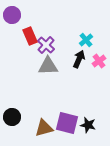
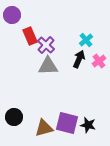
black circle: moved 2 px right
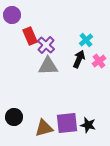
purple square: rotated 20 degrees counterclockwise
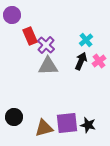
black arrow: moved 2 px right, 2 px down
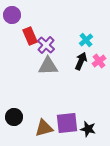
black star: moved 4 px down
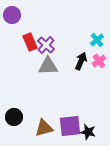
red rectangle: moved 6 px down
cyan cross: moved 11 px right
purple square: moved 3 px right, 3 px down
black star: moved 3 px down
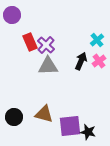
brown triangle: moved 14 px up; rotated 30 degrees clockwise
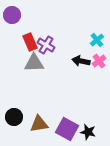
purple cross: rotated 12 degrees counterclockwise
black arrow: rotated 102 degrees counterclockwise
gray triangle: moved 14 px left, 3 px up
brown triangle: moved 5 px left, 10 px down; rotated 24 degrees counterclockwise
purple square: moved 3 px left, 3 px down; rotated 35 degrees clockwise
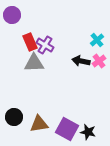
purple cross: moved 1 px left
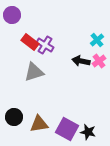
red rectangle: rotated 30 degrees counterclockwise
gray triangle: moved 9 px down; rotated 15 degrees counterclockwise
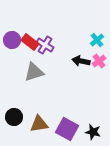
purple circle: moved 25 px down
black star: moved 5 px right
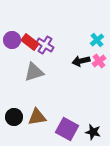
black arrow: rotated 24 degrees counterclockwise
brown triangle: moved 2 px left, 7 px up
